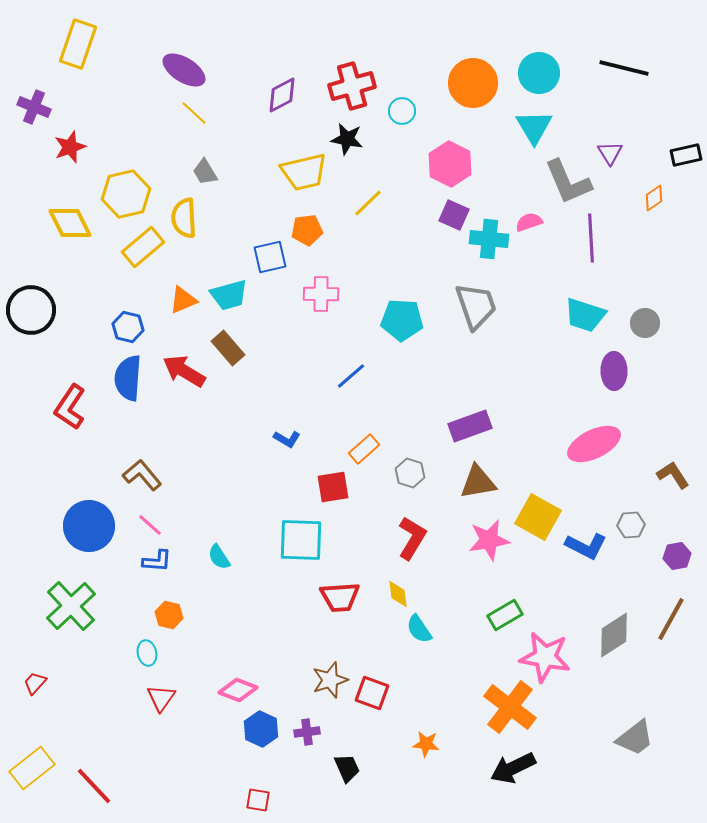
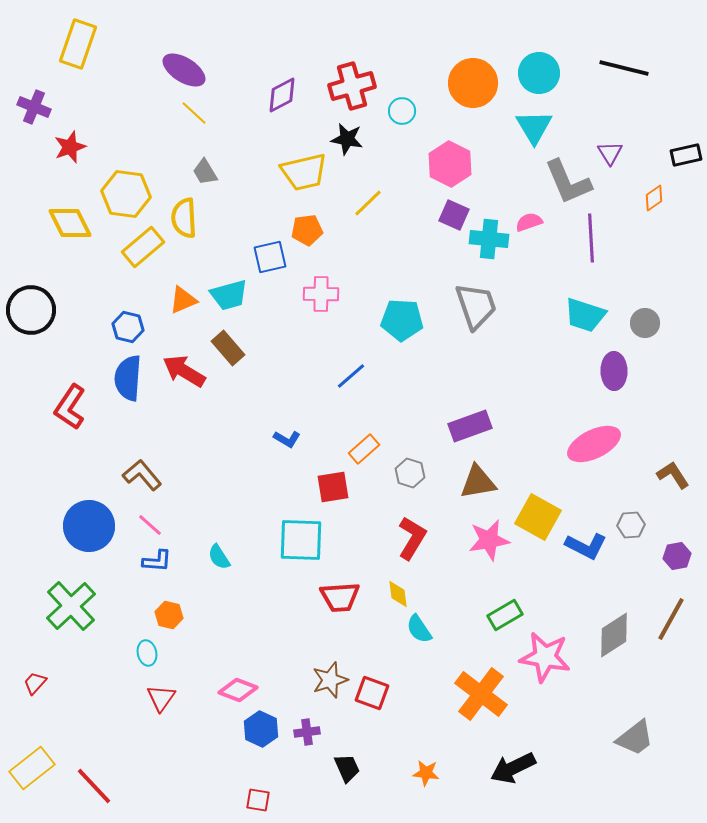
yellow hexagon at (126, 194): rotated 21 degrees clockwise
orange cross at (510, 707): moved 29 px left, 13 px up
orange star at (426, 744): moved 29 px down
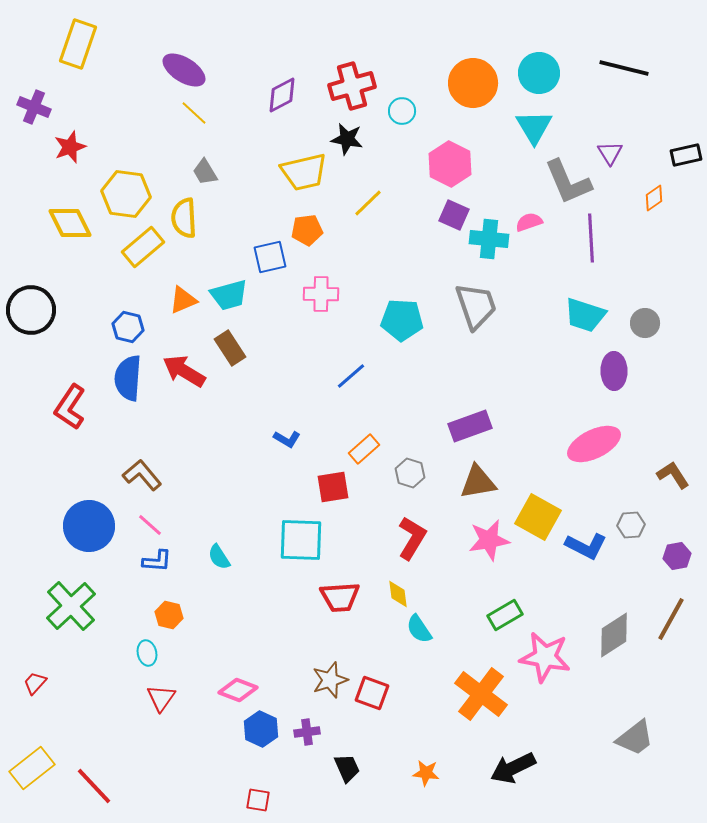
brown rectangle at (228, 348): moved 2 px right; rotated 8 degrees clockwise
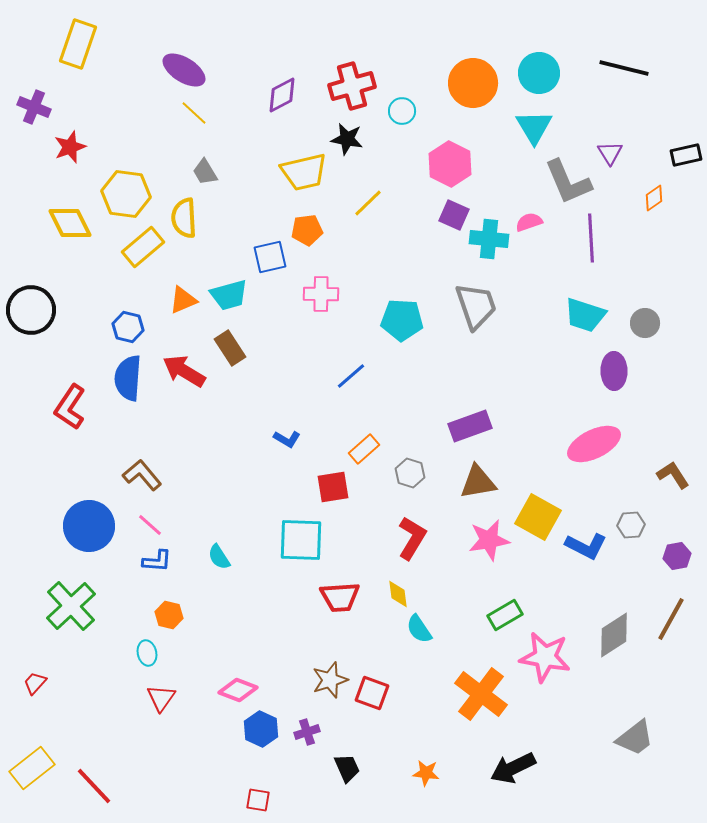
purple cross at (307, 732): rotated 10 degrees counterclockwise
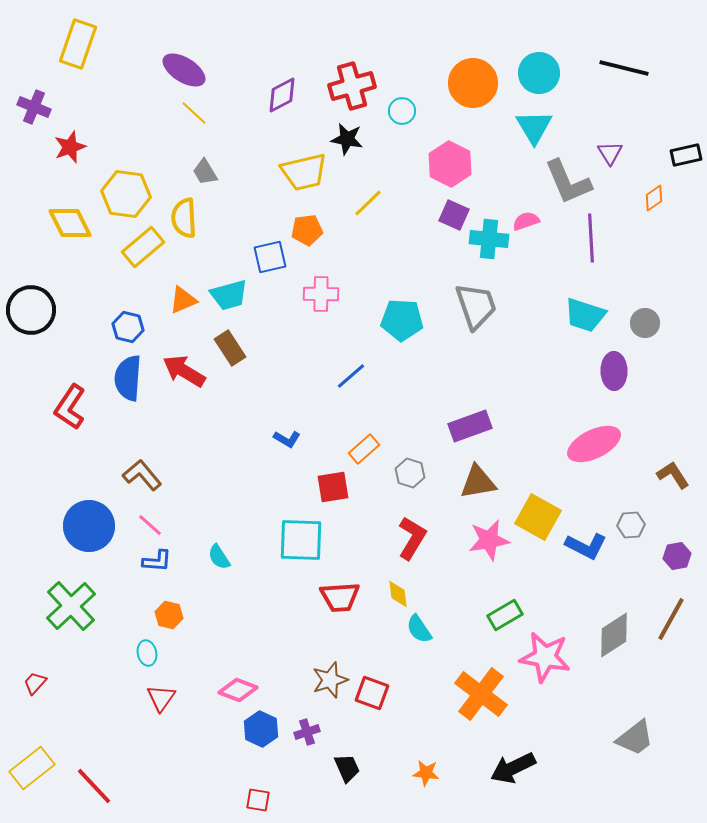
pink semicircle at (529, 222): moved 3 px left, 1 px up
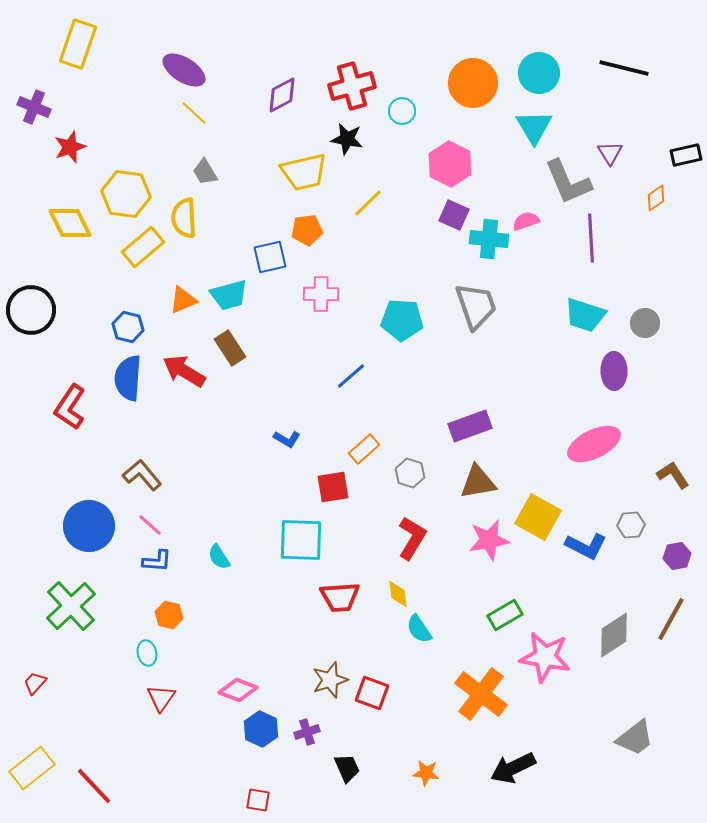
orange diamond at (654, 198): moved 2 px right
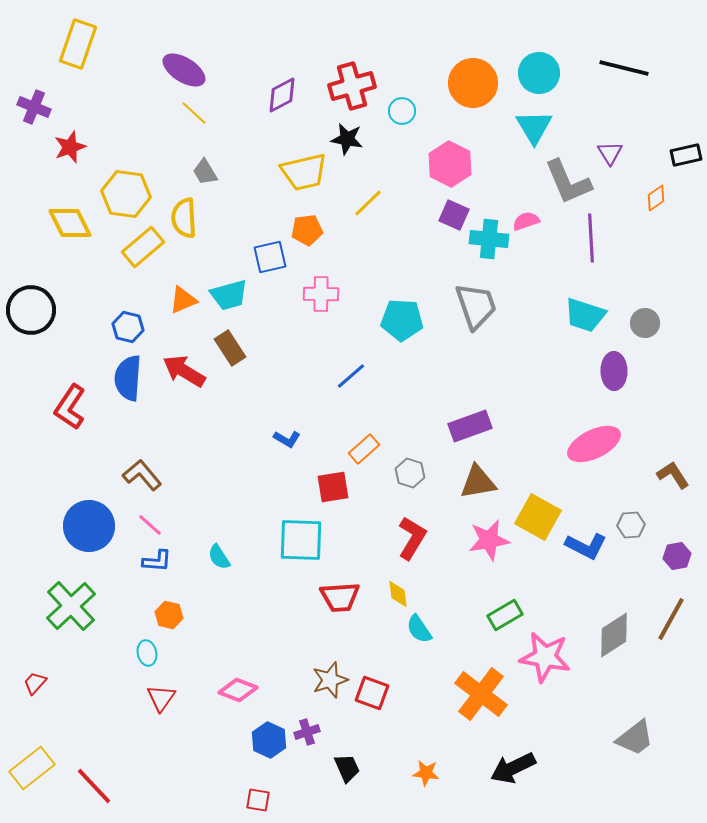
blue hexagon at (261, 729): moved 8 px right, 11 px down
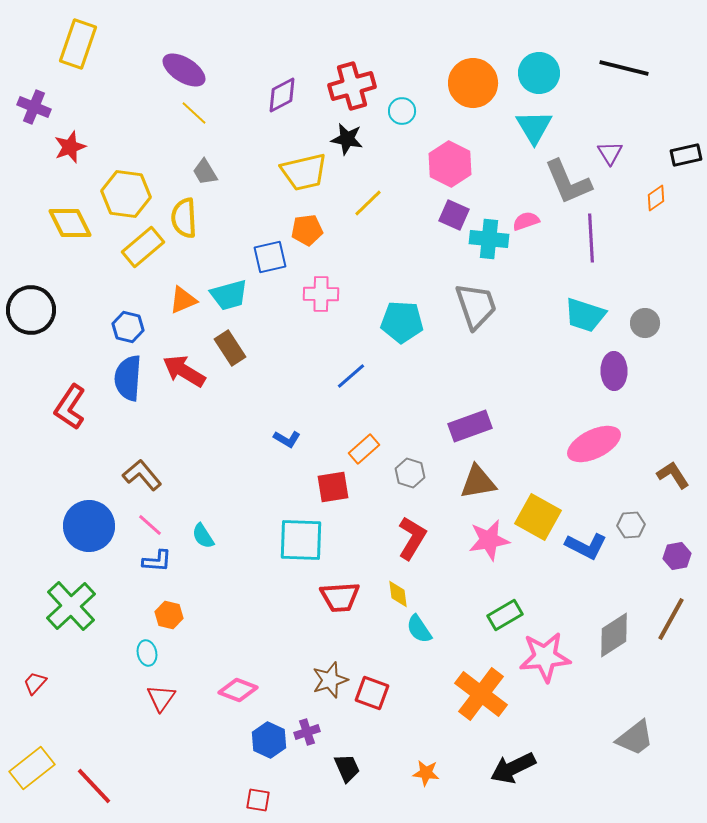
cyan pentagon at (402, 320): moved 2 px down
cyan semicircle at (219, 557): moved 16 px left, 21 px up
pink star at (545, 657): rotated 15 degrees counterclockwise
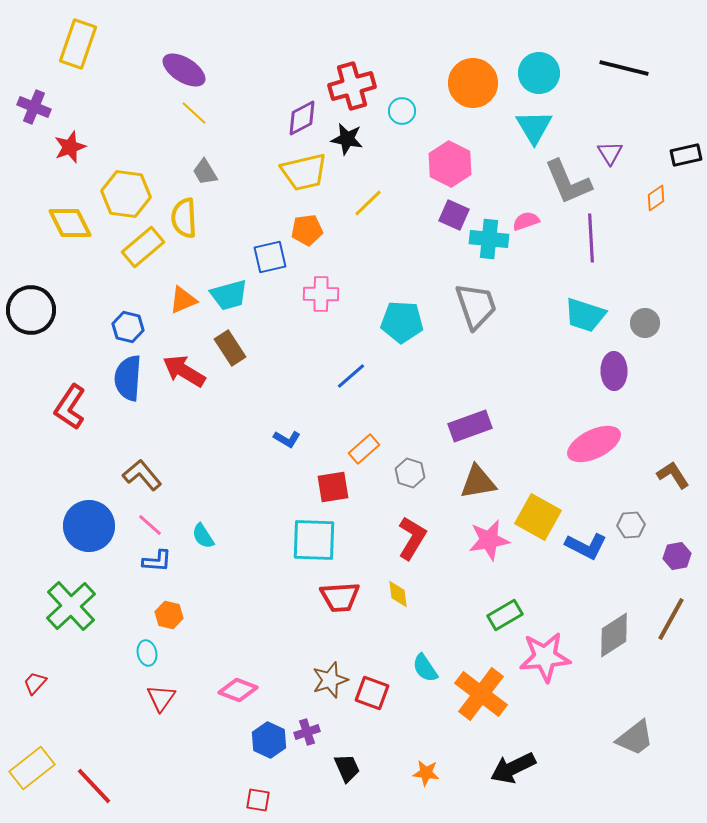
purple diamond at (282, 95): moved 20 px right, 23 px down
cyan square at (301, 540): moved 13 px right
cyan semicircle at (419, 629): moved 6 px right, 39 px down
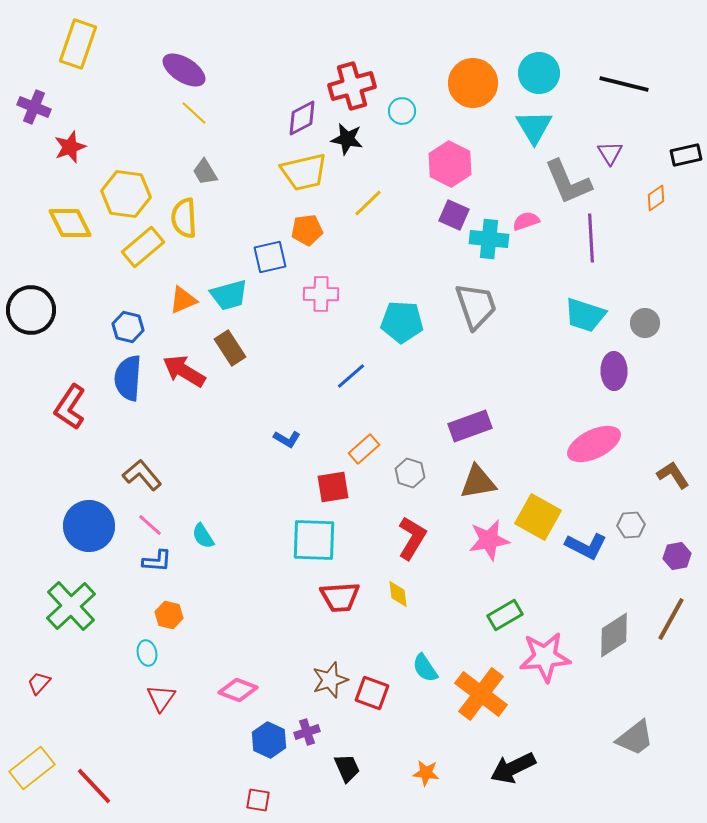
black line at (624, 68): moved 16 px down
red trapezoid at (35, 683): moved 4 px right
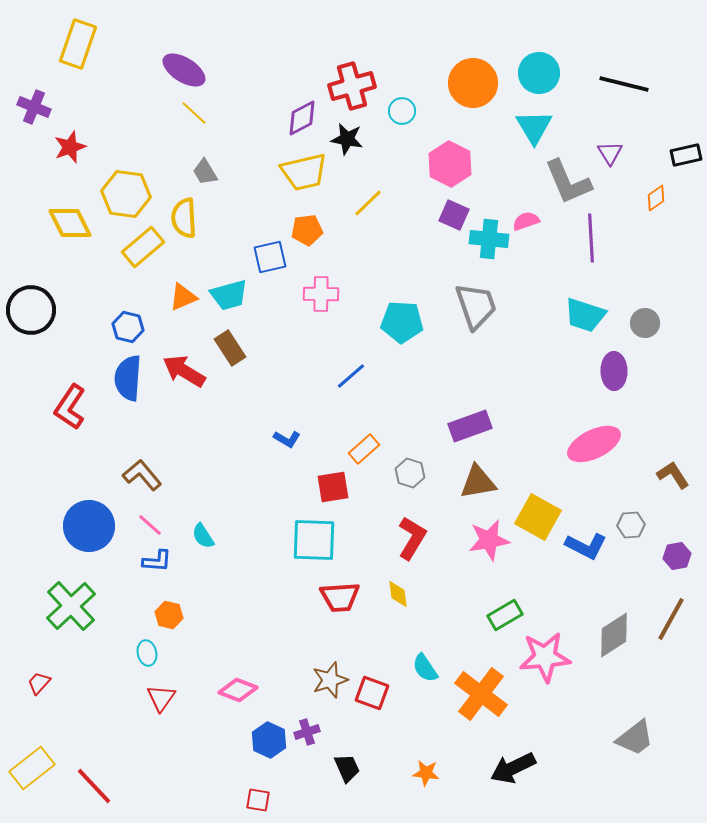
orange triangle at (183, 300): moved 3 px up
